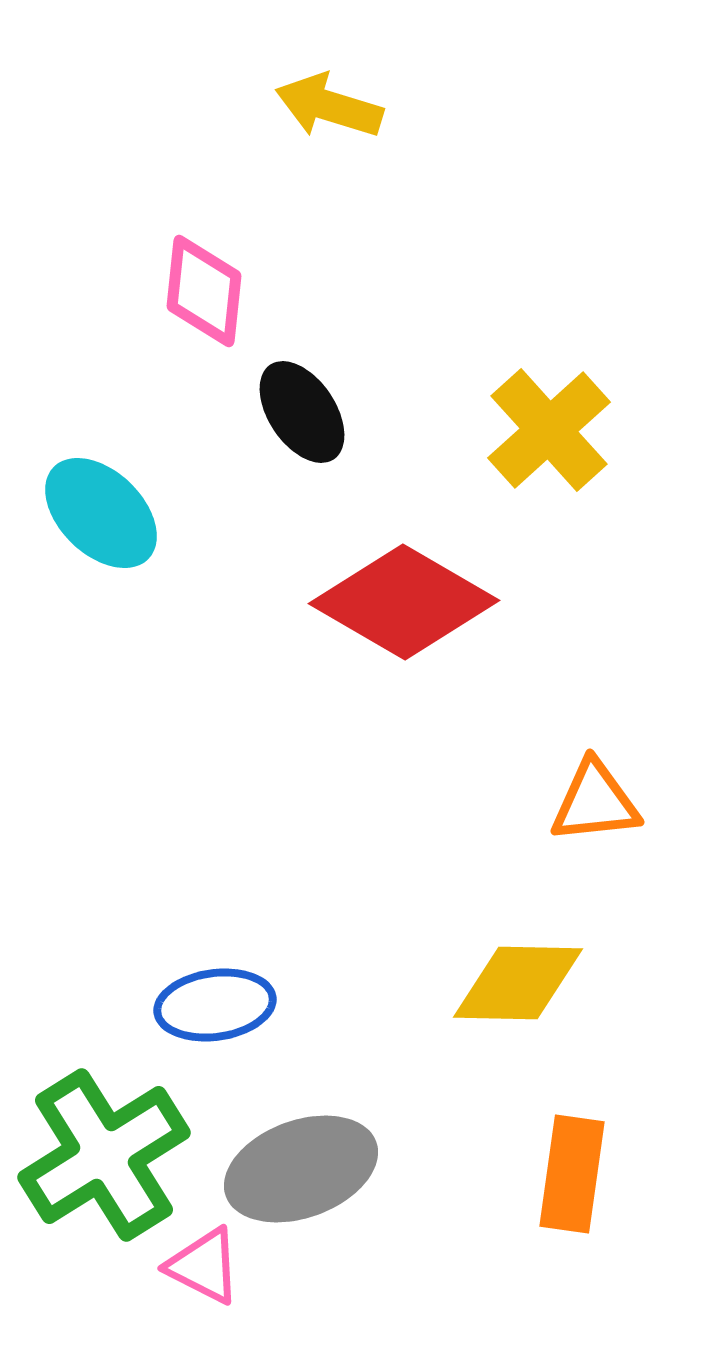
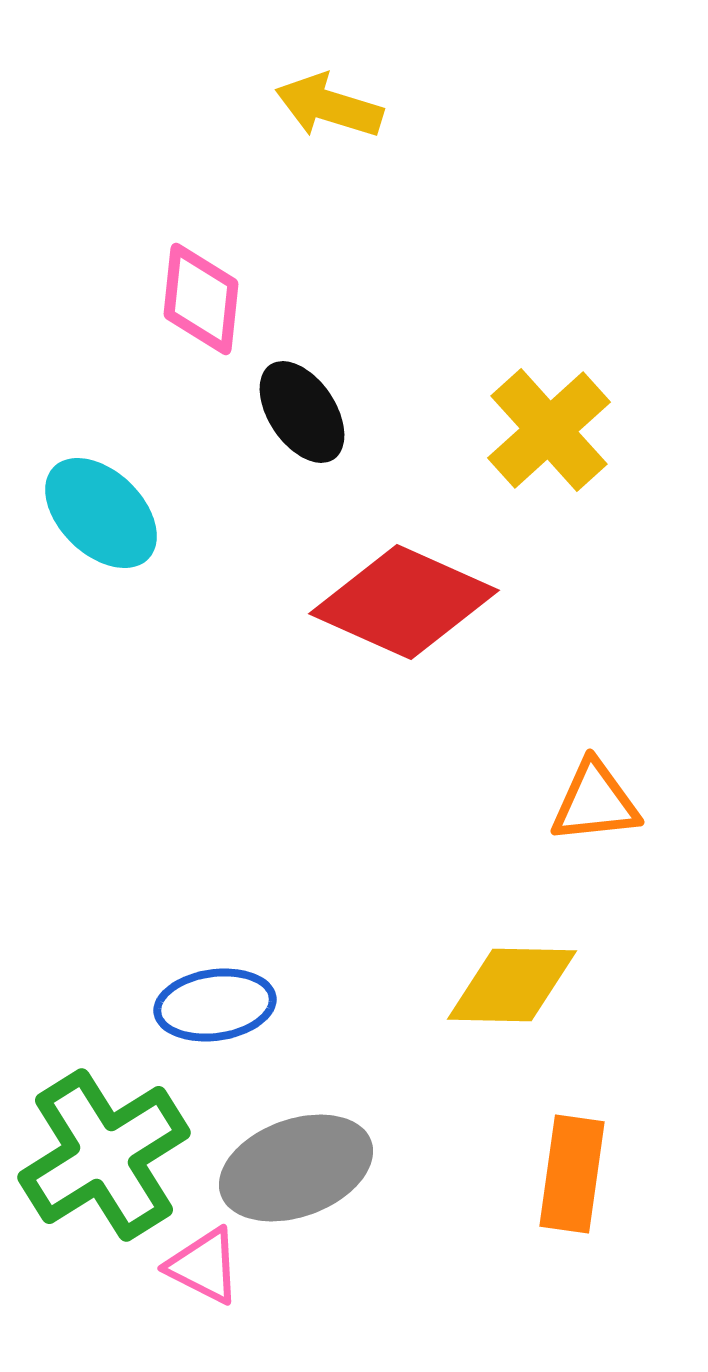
pink diamond: moved 3 px left, 8 px down
red diamond: rotated 6 degrees counterclockwise
yellow diamond: moved 6 px left, 2 px down
gray ellipse: moved 5 px left, 1 px up
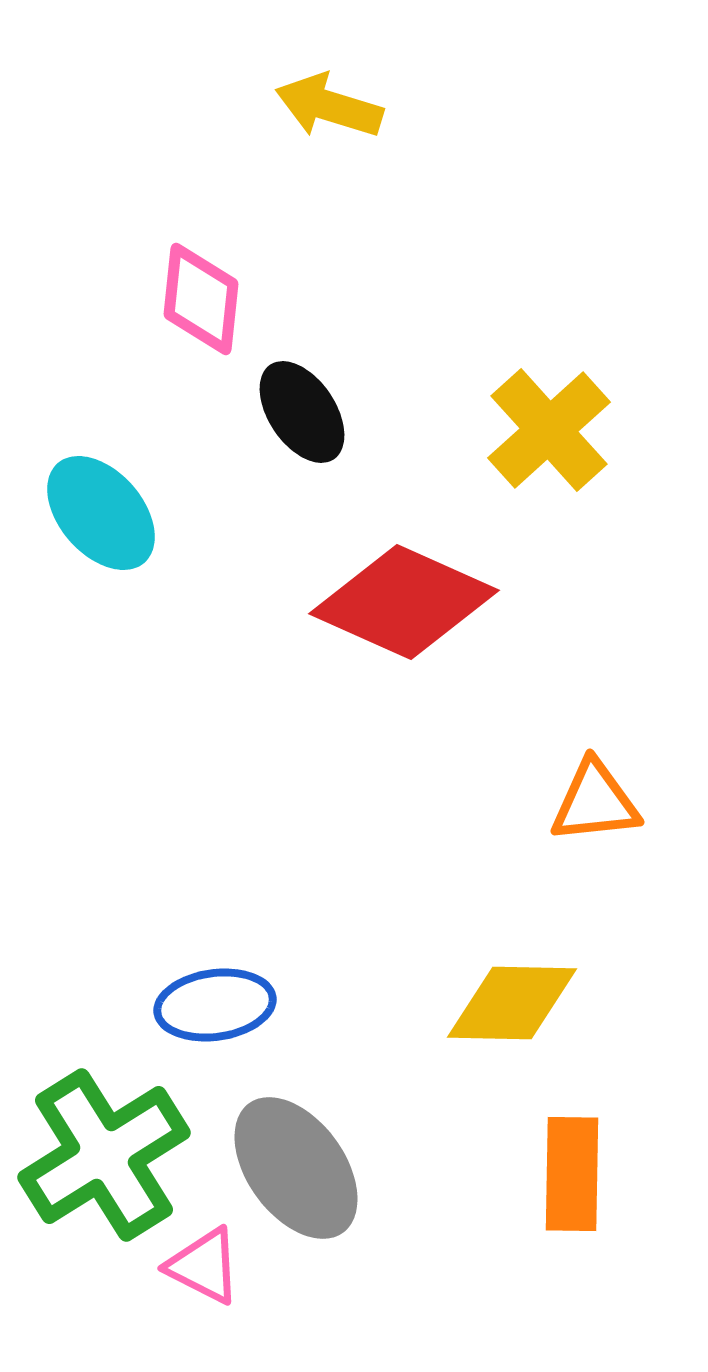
cyan ellipse: rotated 5 degrees clockwise
yellow diamond: moved 18 px down
gray ellipse: rotated 74 degrees clockwise
orange rectangle: rotated 7 degrees counterclockwise
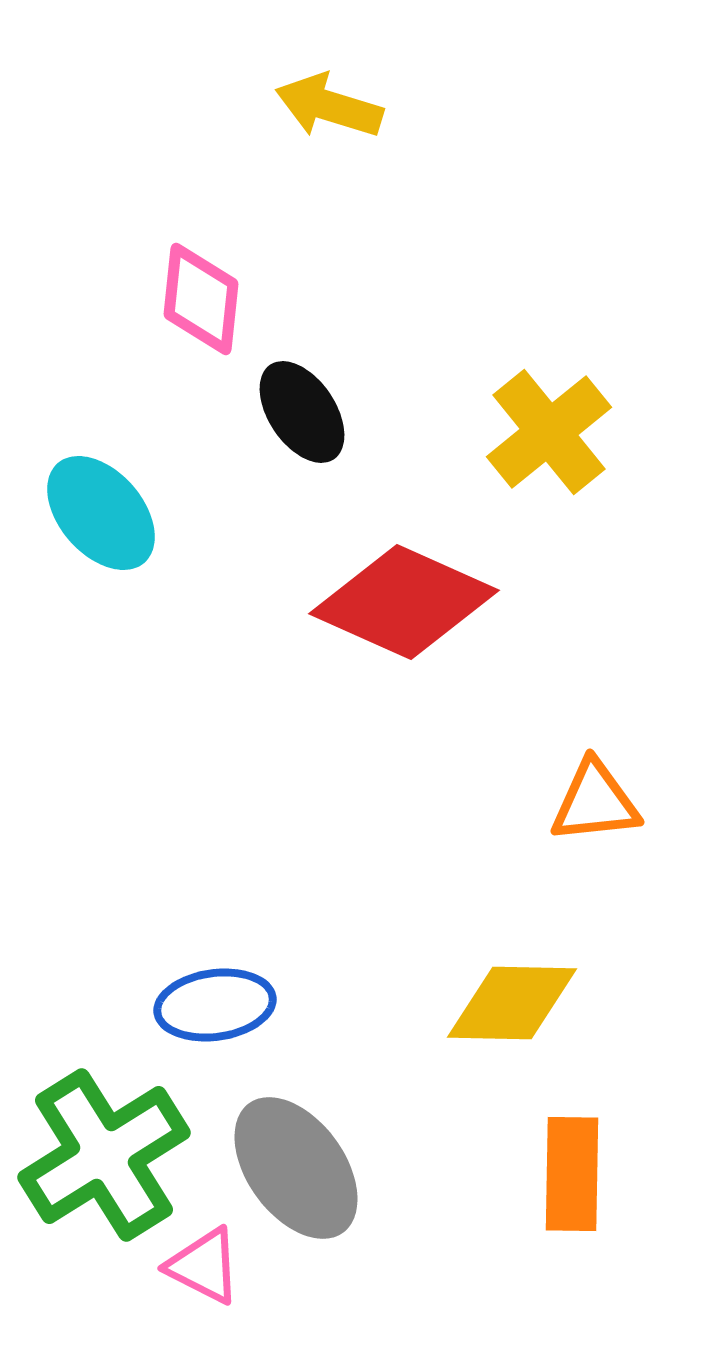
yellow cross: moved 2 px down; rotated 3 degrees clockwise
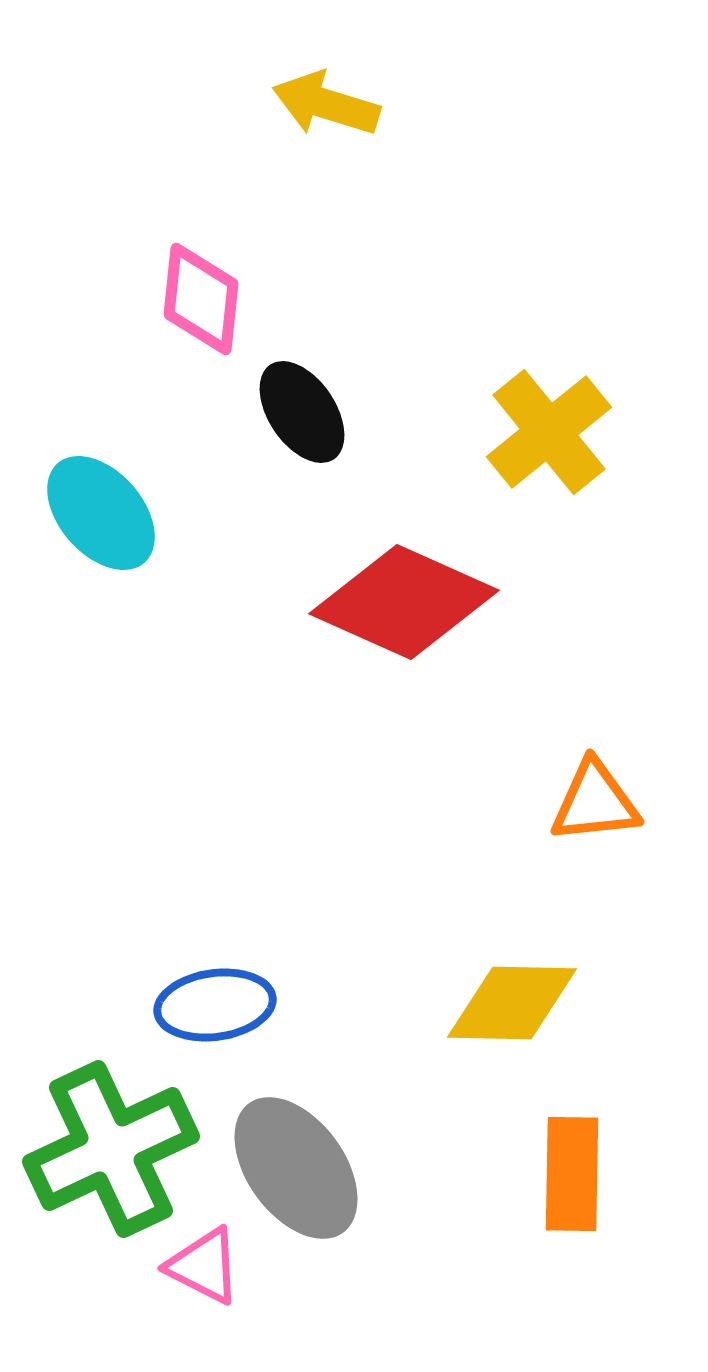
yellow arrow: moved 3 px left, 2 px up
green cross: moved 7 px right, 6 px up; rotated 7 degrees clockwise
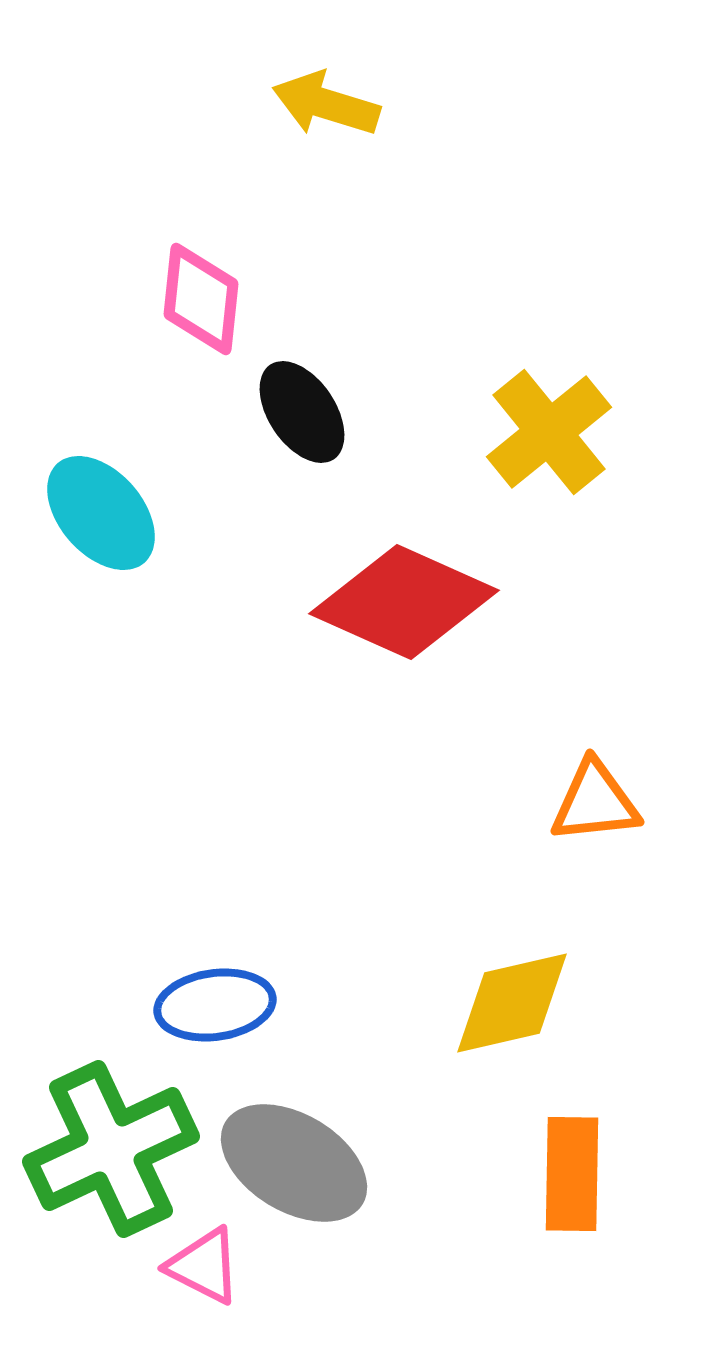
yellow diamond: rotated 14 degrees counterclockwise
gray ellipse: moved 2 px left, 5 px up; rotated 23 degrees counterclockwise
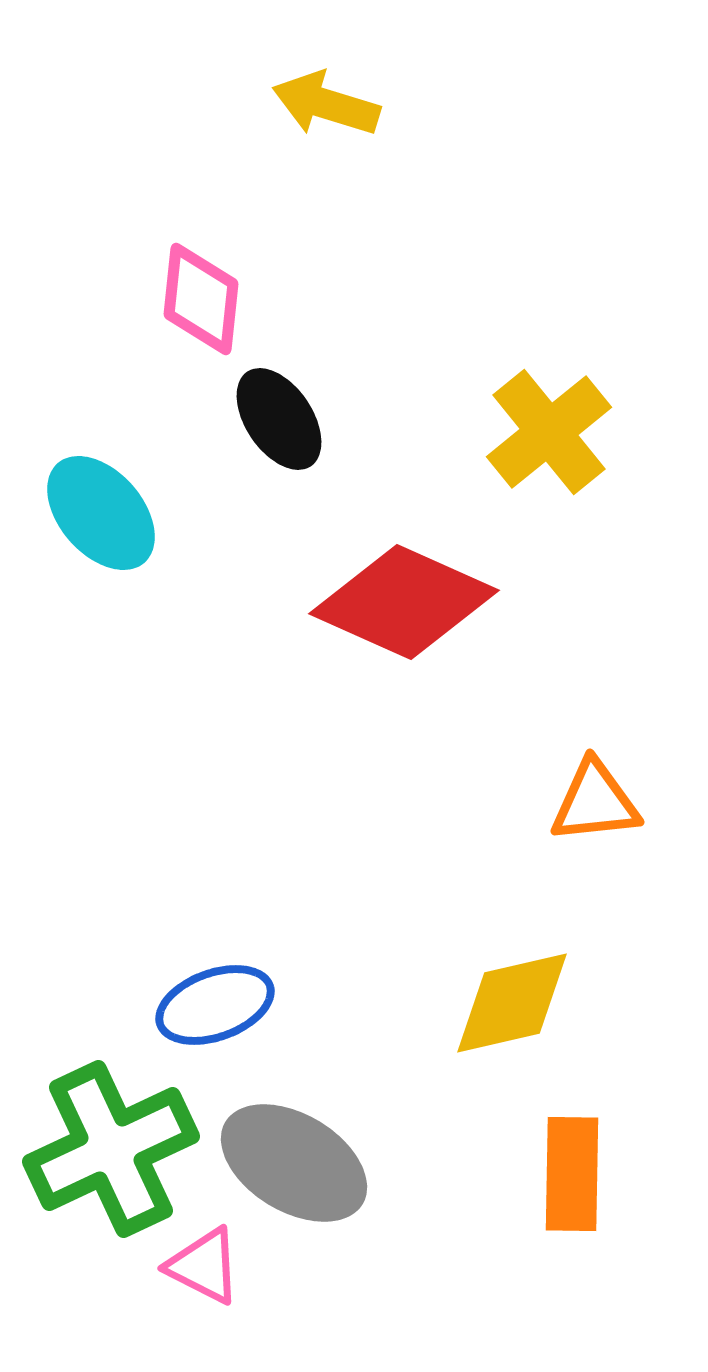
black ellipse: moved 23 px left, 7 px down
blue ellipse: rotated 12 degrees counterclockwise
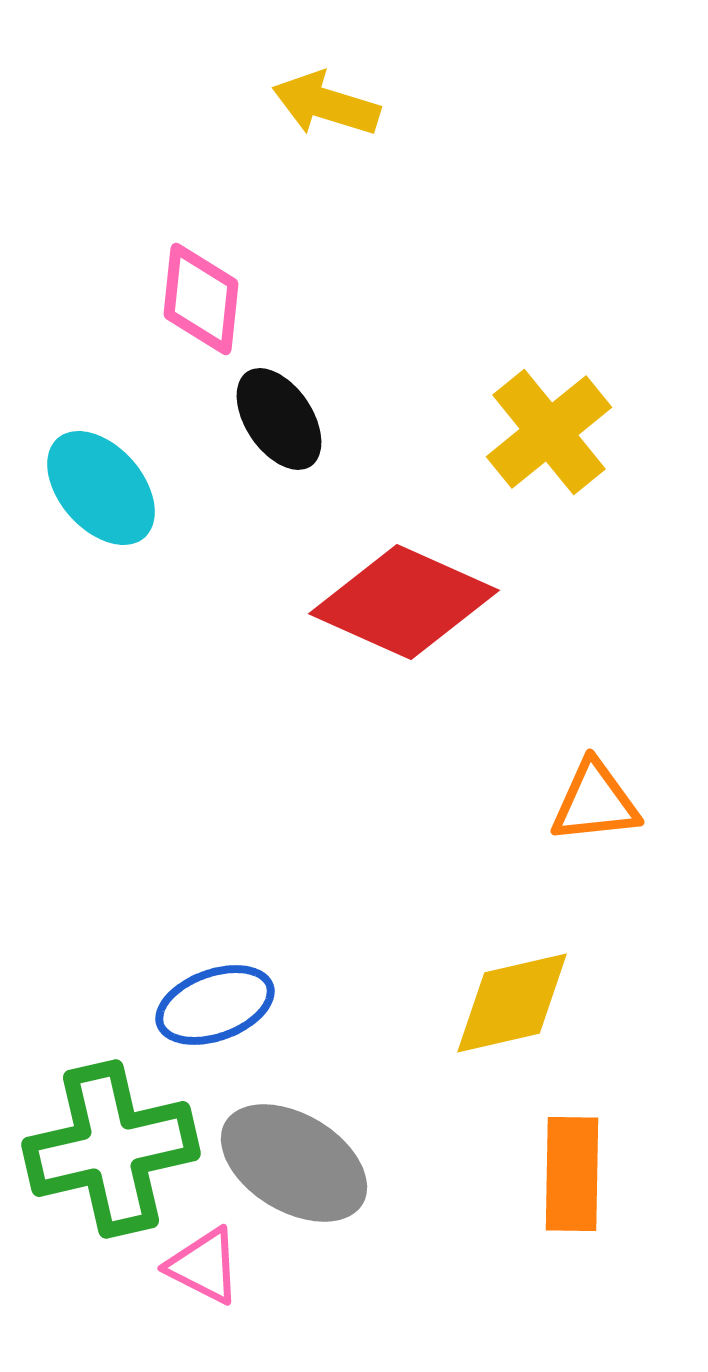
cyan ellipse: moved 25 px up
green cross: rotated 12 degrees clockwise
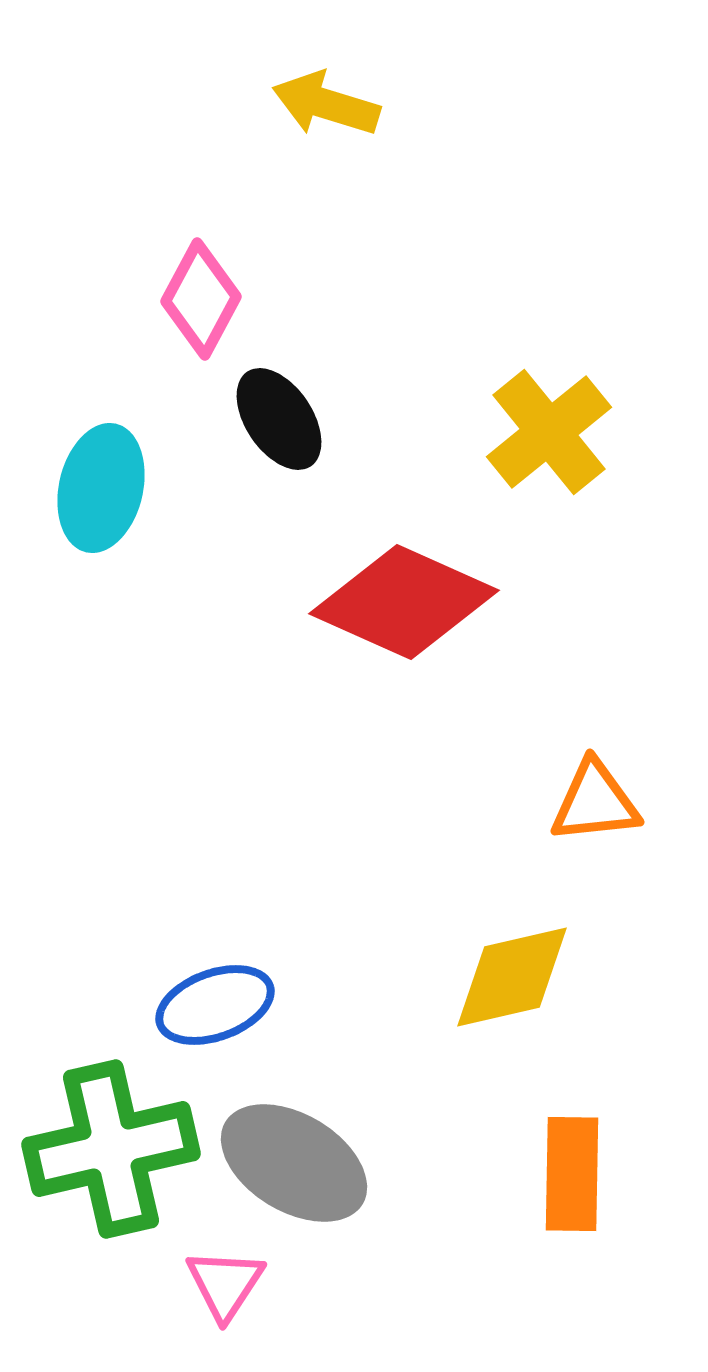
pink diamond: rotated 22 degrees clockwise
cyan ellipse: rotated 54 degrees clockwise
yellow diamond: moved 26 px up
pink triangle: moved 21 px right, 18 px down; rotated 36 degrees clockwise
